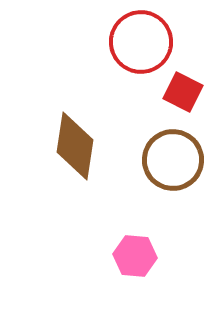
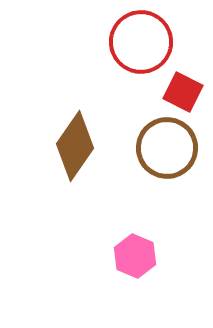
brown diamond: rotated 26 degrees clockwise
brown circle: moved 6 px left, 12 px up
pink hexagon: rotated 18 degrees clockwise
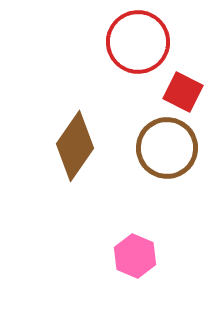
red circle: moved 3 px left
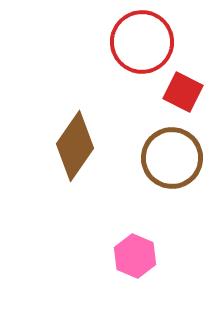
red circle: moved 4 px right
brown circle: moved 5 px right, 10 px down
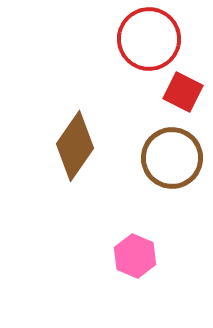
red circle: moved 7 px right, 3 px up
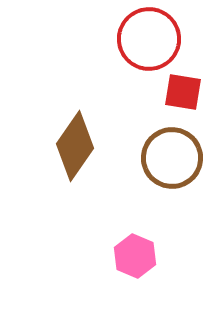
red square: rotated 18 degrees counterclockwise
